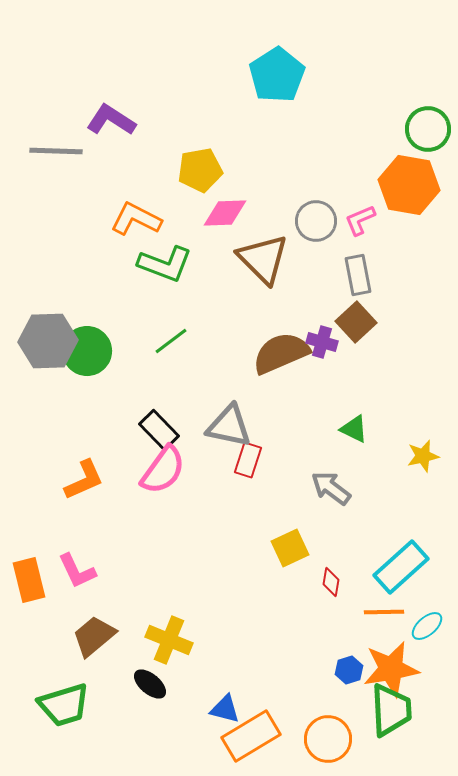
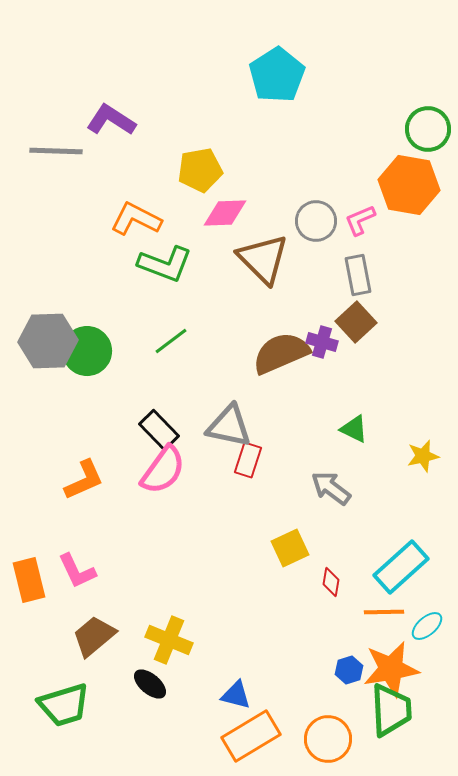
blue triangle at (225, 709): moved 11 px right, 14 px up
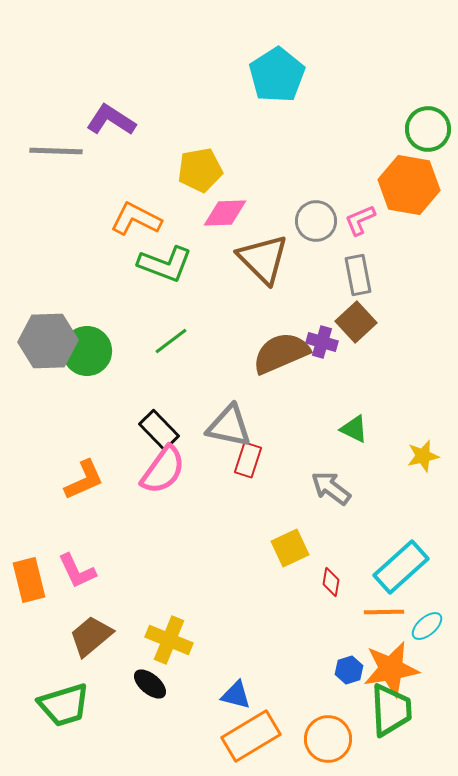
brown trapezoid at (94, 636): moved 3 px left
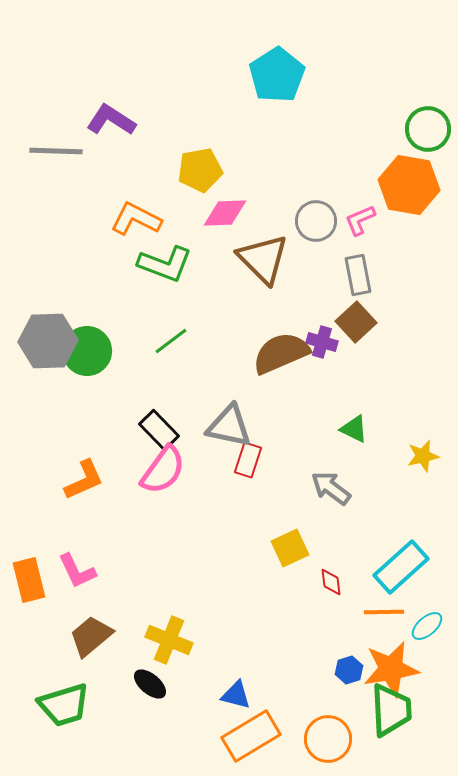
red diamond at (331, 582): rotated 16 degrees counterclockwise
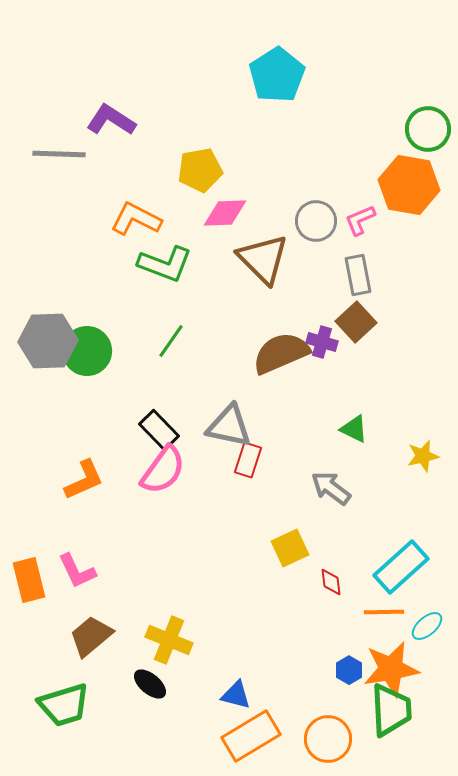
gray line at (56, 151): moved 3 px right, 3 px down
green line at (171, 341): rotated 18 degrees counterclockwise
blue hexagon at (349, 670): rotated 12 degrees counterclockwise
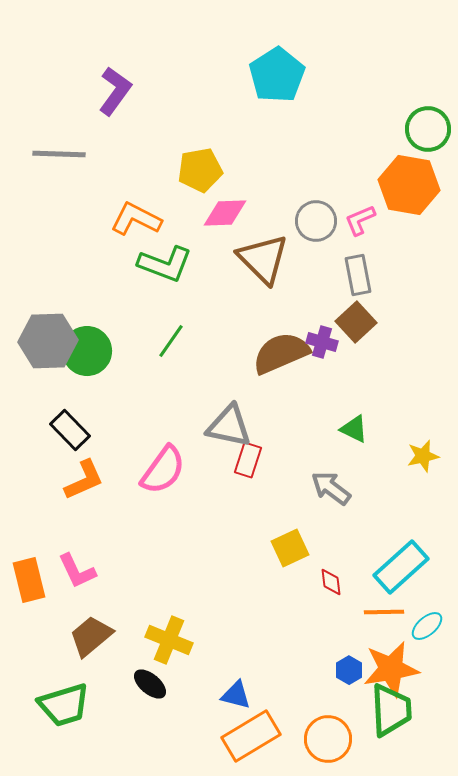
purple L-shape at (111, 120): moved 4 px right, 29 px up; rotated 93 degrees clockwise
black rectangle at (159, 430): moved 89 px left
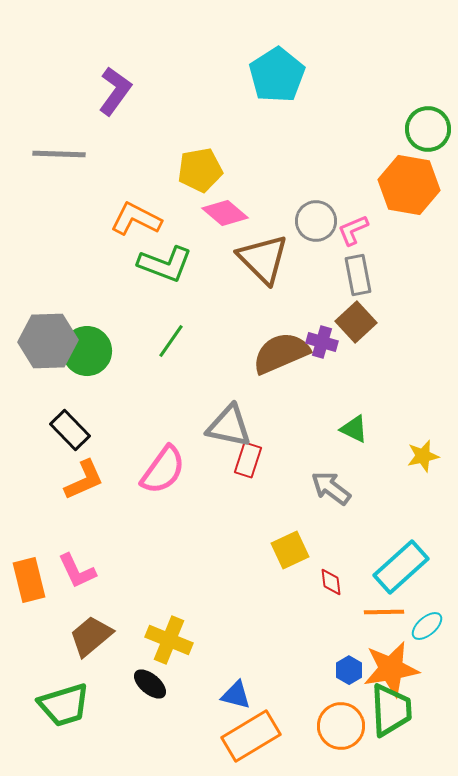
pink diamond at (225, 213): rotated 42 degrees clockwise
pink L-shape at (360, 220): moved 7 px left, 10 px down
yellow square at (290, 548): moved 2 px down
orange circle at (328, 739): moved 13 px right, 13 px up
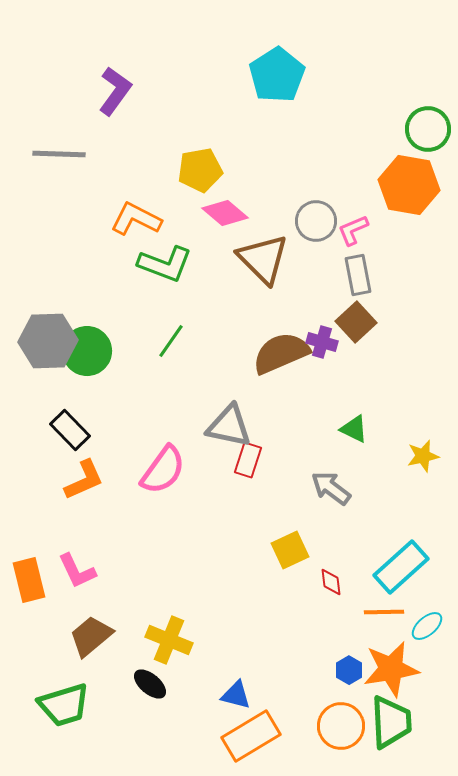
green trapezoid at (391, 710): moved 12 px down
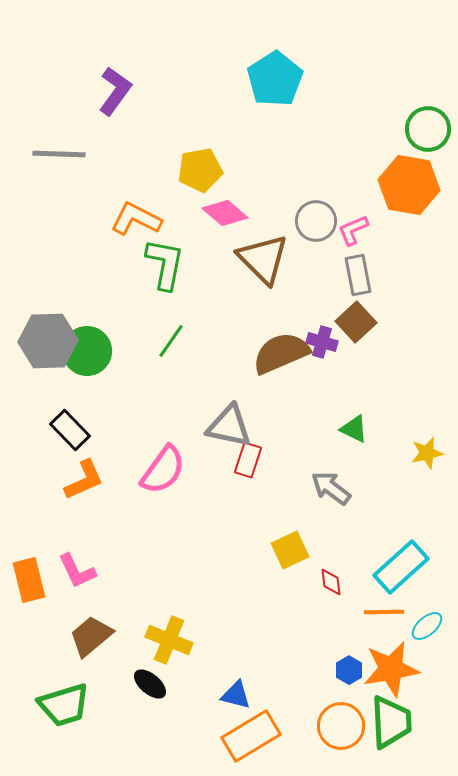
cyan pentagon at (277, 75): moved 2 px left, 4 px down
green L-shape at (165, 264): rotated 100 degrees counterclockwise
yellow star at (423, 456): moved 4 px right, 3 px up
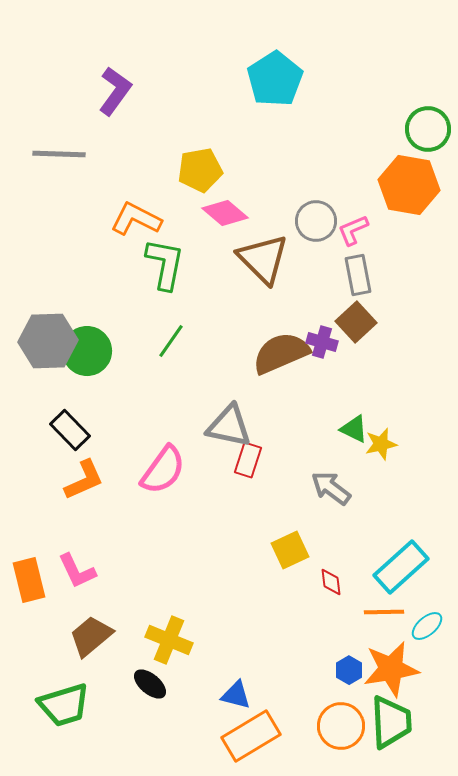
yellow star at (427, 453): moved 46 px left, 9 px up
